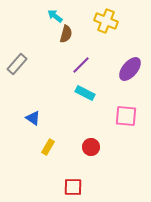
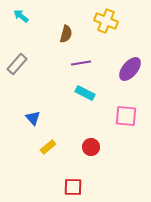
cyan arrow: moved 34 px left
purple line: moved 2 px up; rotated 36 degrees clockwise
blue triangle: rotated 14 degrees clockwise
yellow rectangle: rotated 21 degrees clockwise
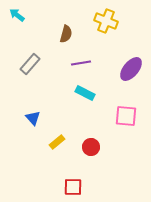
cyan arrow: moved 4 px left, 1 px up
gray rectangle: moved 13 px right
purple ellipse: moved 1 px right
yellow rectangle: moved 9 px right, 5 px up
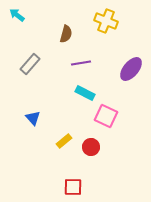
pink square: moved 20 px left; rotated 20 degrees clockwise
yellow rectangle: moved 7 px right, 1 px up
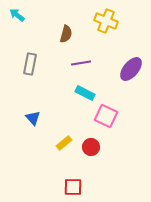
gray rectangle: rotated 30 degrees counterclockwise
yellow rectangle: moved 2 px down
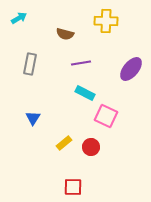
cyan arrow: moved 2 px right, 3 px down; rotated 112 degrees clockwise
yellow cross: rotated 20 degrees counterclockwise
brown semicircle: moved 1 px left; rotated 90 degrees clockwise
blue triangle: rotated 14 degrees clockwise
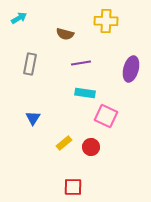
purple ellipse: rotated 25 degrees counterclockwise
cyan rectangle: rotated 18 degrees counterclockwise
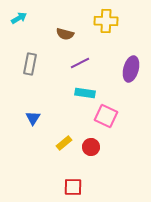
purple line: moved 1 px left; rotated 18 degrees counterclockwise
